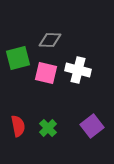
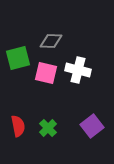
gray diamond: moved 1 px right, 1 px down
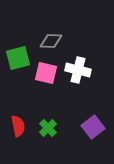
purple square: moved 1 px right, 1 px down
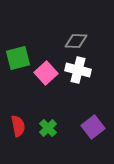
gray diamond: moved 25 px right
pink square: rotated 35 degrees clockwise
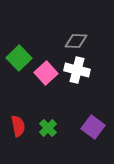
green square: moved 1 px right; rotated 30 degrees counterclockwise
white cross: moved 1 px left
purple square: rotated 15 degrees counterclockwise
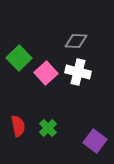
white cross: moved 1 px right, 2 px down
purple square: moved 2 px right, 14 px down
